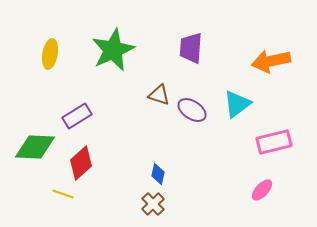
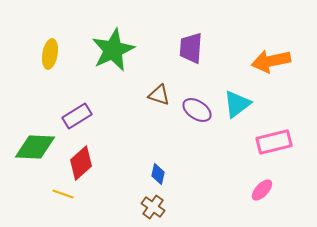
purple ellipse: moved 5 px right
brown cross: moved 3 px down; rotated 10 degrees counterclockwise
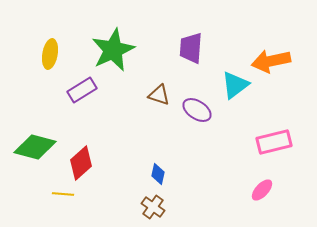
cyan triangle: moved 2 px left, 19 px up
purple rectangle: moved 5 px right, 26 px up
green diamond: rotated 12 degrees clockwise
yellow line: rotated 15 degrees counterclockwise
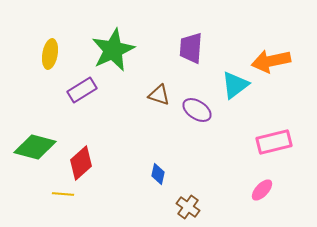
brown cross: moved 35 px right
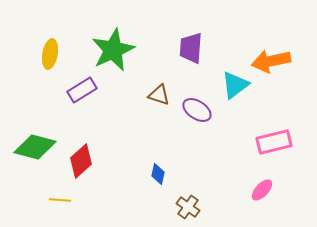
red diamond: moved 2 px up
yellow line: moved 3 px left, 6 px down
